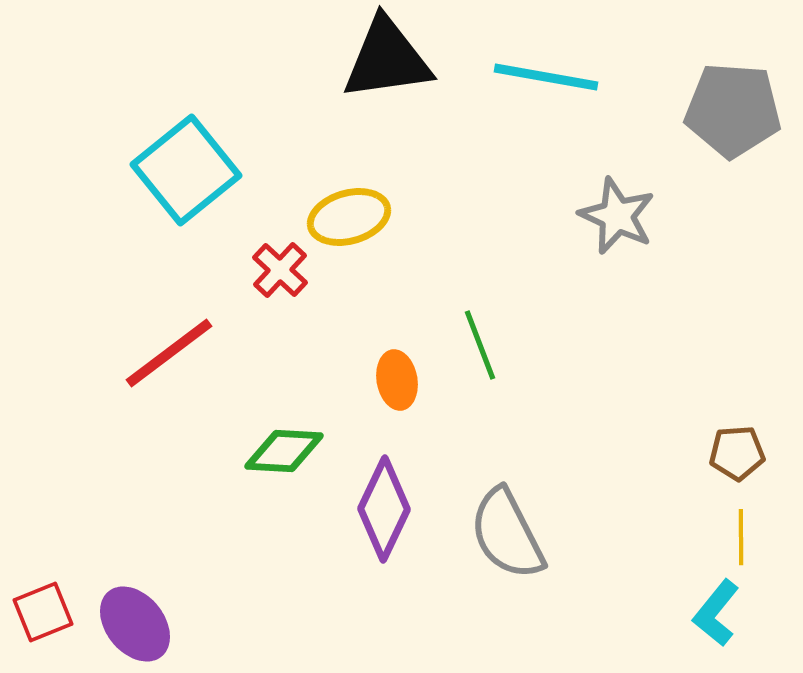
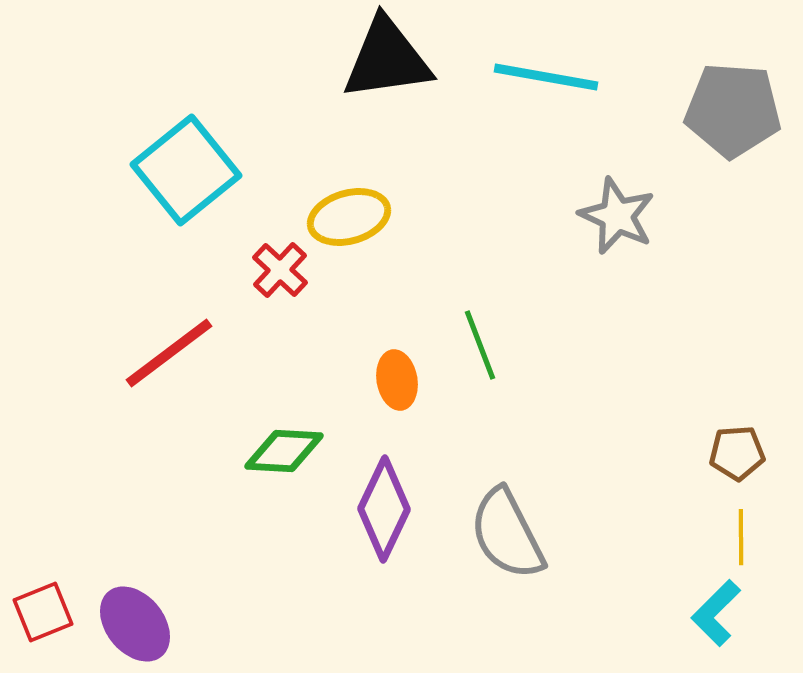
cyan L-shape: rotated 6 degrees clockwise
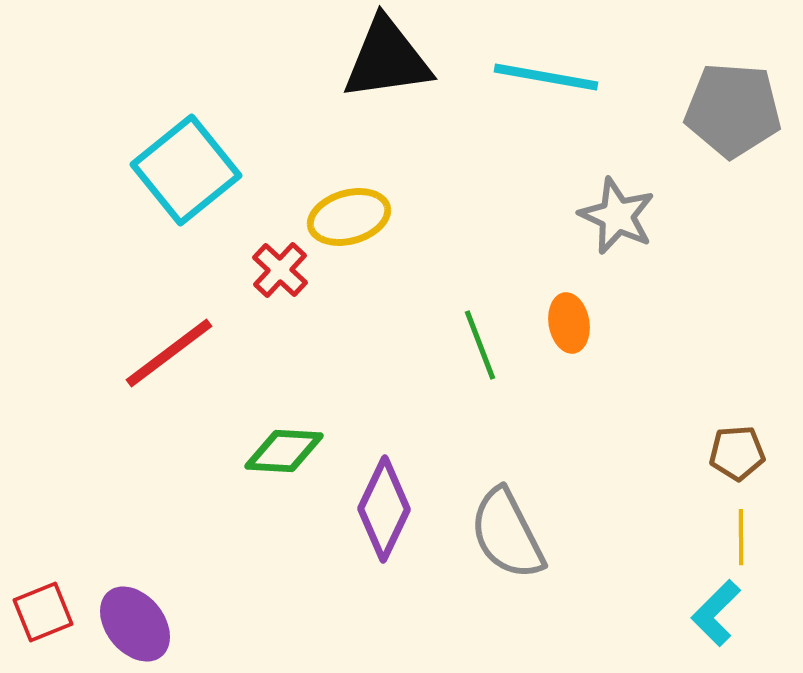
orange ellipse: moved 172 px right, 57 px up
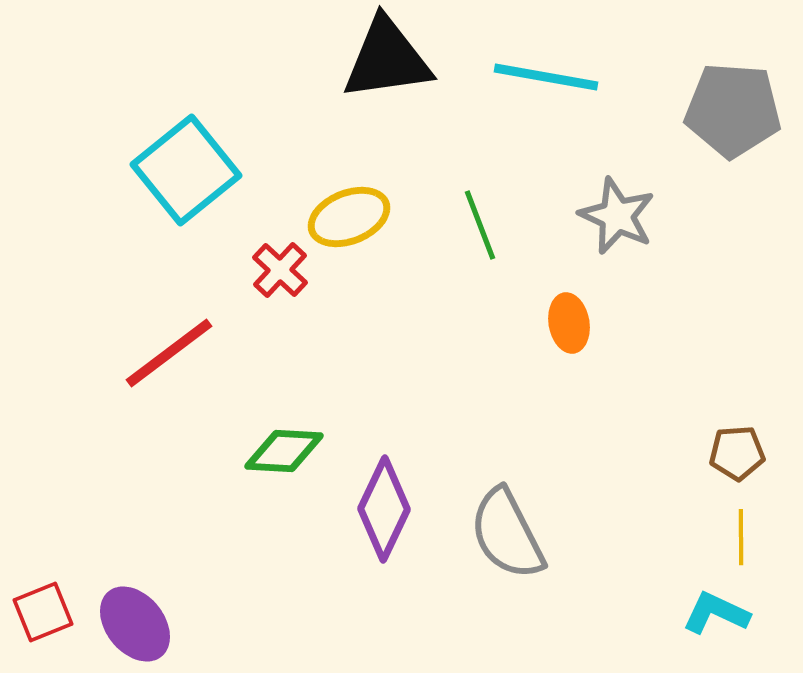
yellow ellipse: rotated 6 degrees counterclockwise
green line: moved 120 px up
cyan L-shape: rotated 70 degrees clockwise
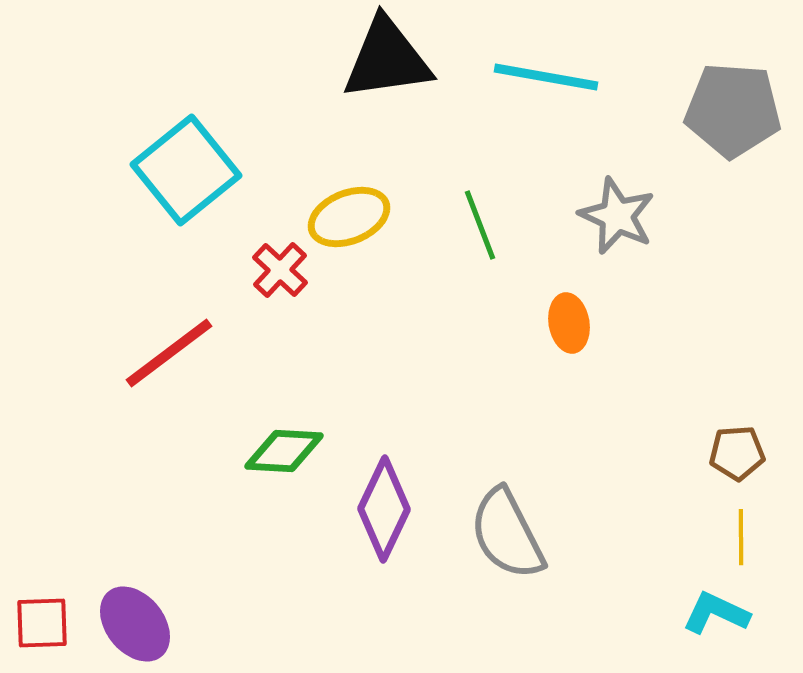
red square: moved 1 px left, 11 px down; rotated 20 degrees clockwise
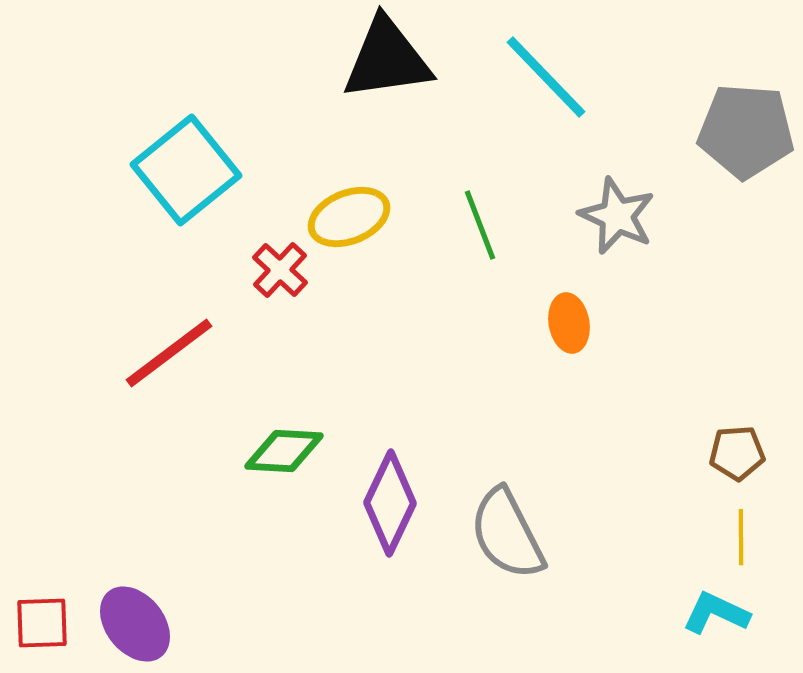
cyan line: rotated 36 degrees clockwise
gray pentagon: moved 13 px right, 21 px down
purple diamond: moved 6 px right, 6 px up
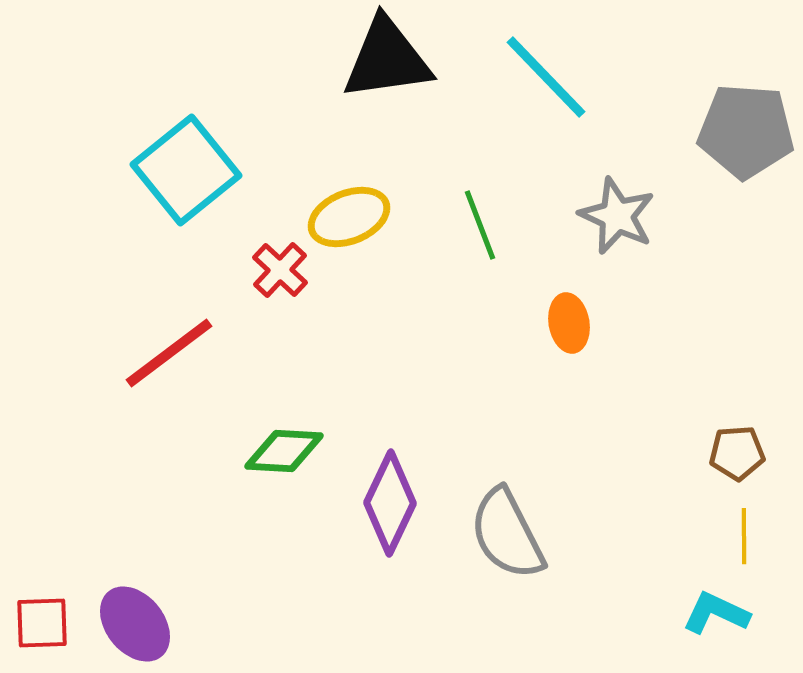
yellow line: moved 3 px right, 1 px up
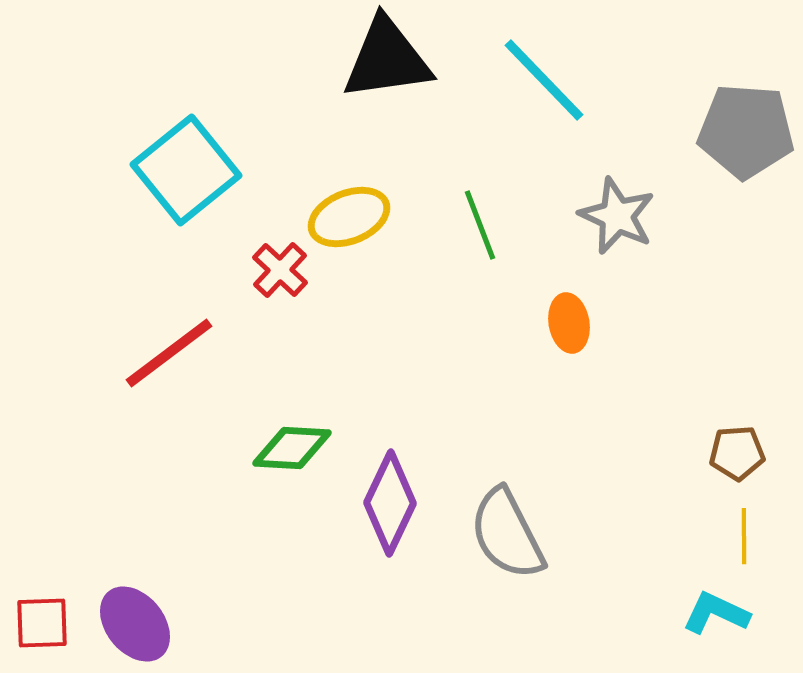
cyan line: moved 2 px left, 3 px down
green diamond: moved 8 px right, 3 px up
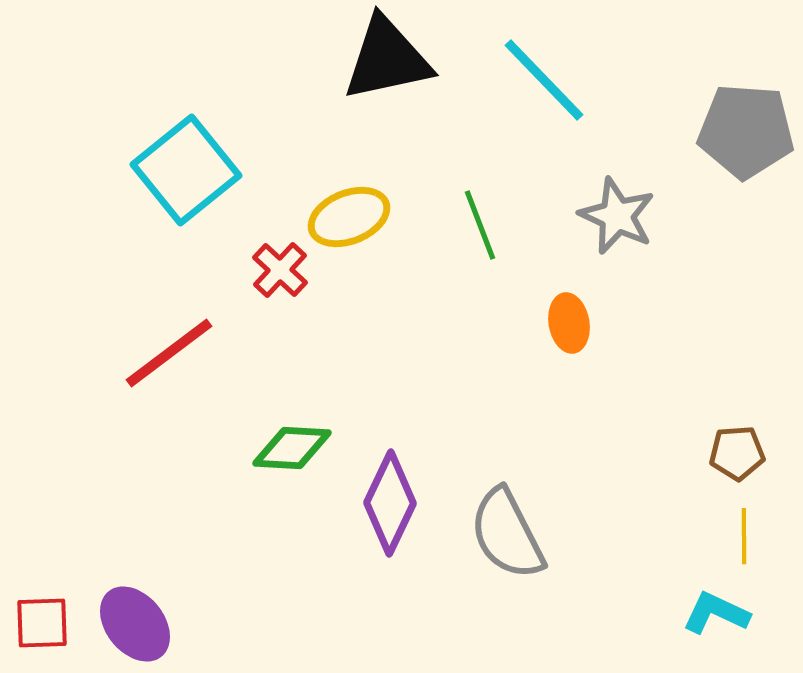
black triangle: rotated 4 degrees counterclockwise
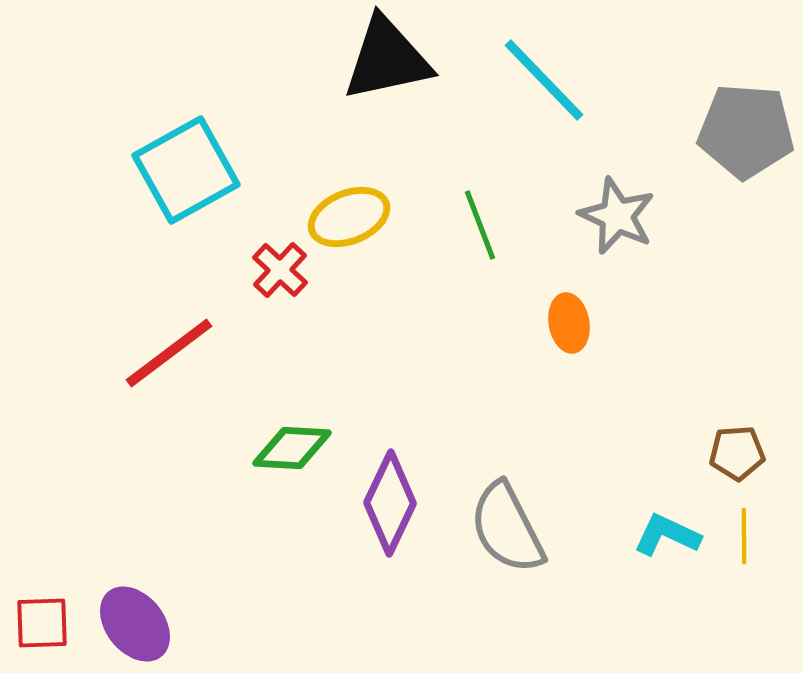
cyan square: rotated 10 degrees clockwise
gray semicircle: moved 6 px up
cyan L-shape: moved 49 px left, 78 px up
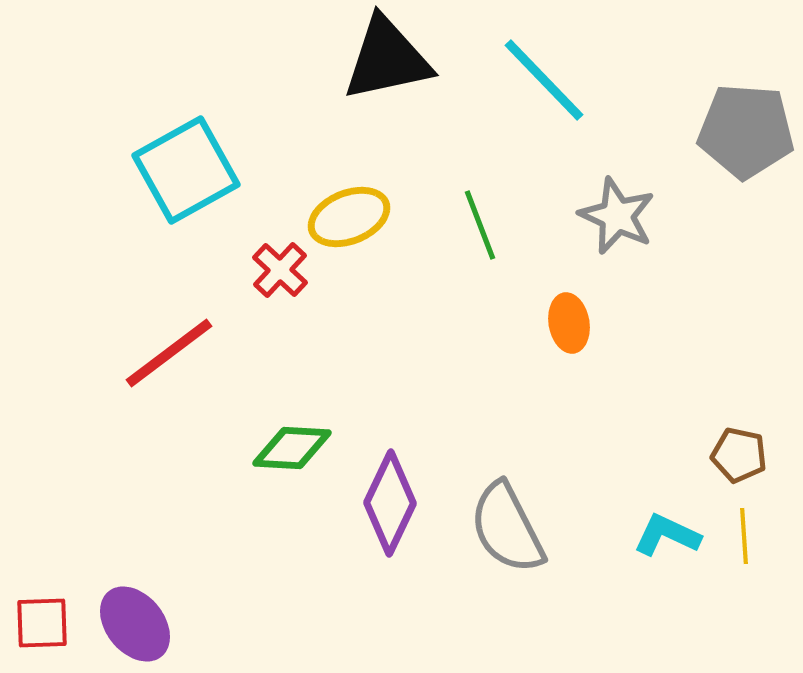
brown pentagon: moved 2 px right, 2 px down; rotated 16 degrees clockwise
yellow line: rotated 4 degrees counterclockwise
